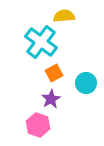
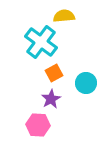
pink hexagon: rotated 15 degrees counterclockwise
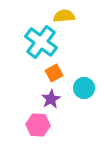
cyan circle: moved 2 px left, 5 px down
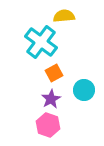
cyan circle: moved 2 px down
pink hexagon: moved 10 px right; rotated 15 degrees clockwise
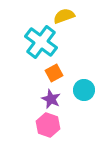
yellow semicircle: rotated 15 degrees counterclockwise
purple star: rotated 18 degrees counterclockwise
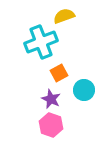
cyan cross: rotated 32 degrees clockwise
orange square: moved 5 px right
pink hexagon: moved 3 px right
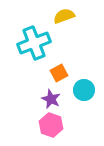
cyan cross: moved 7 px left, 1 px down
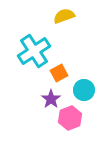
cyan cross: moved 8 px down; rotated 12 degrees counterclockwise
purple star: rotated 12 degrees clockwise
pink hexagon: moved 19 px right, 7 px up; rotated 20 degrees clockwise
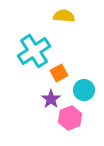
yellow semicircle: rotated 25 degrees clockwise
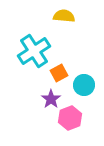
cyan circle: moved 5 px up
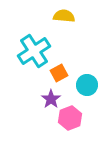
cyan circle: moved 3 px right
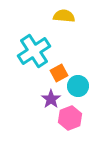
cyan circle: moved 9 px left, 1 px down
